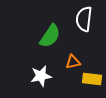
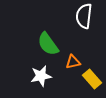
white semicircle: moved 3 px up
green semicircle: moved 2 px left, 8 px down; rotated 110 degrees clockwise
yellow rectangle: rotated 42 degrees clockwise
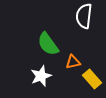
white star: rotated 10 degrees counterclockwise
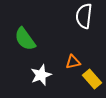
green semicircle: moved 23 px left, 5 px up
white star: moved 1 px up
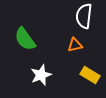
orange triangle: moved 2 px right, 17 px up
yellow rectangle: moved 2 px left, 4 px up; rotated 18 degrees counterclockwise
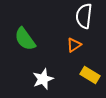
orange triangle: moved 1 px left; rotated 21 degrees counterclockwise
white star: moved 2 px right, 4 px down
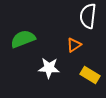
white semicircle: moved 4 px right
green semicircle: moved 2 px left; rotated 105 degrees clockwise
white star: moved 6 px right, 11 px up; rotated 25 degrees clockwise
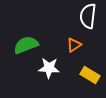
green semicircle: moved 3 px right, 6 px down
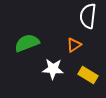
green semicircle: moved 1 px right, 2 px up
white star: moved 4 px right, 1 px down
yellow rectangle: moved 2 px left
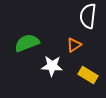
white star: moved 1 px left, 3 px up
